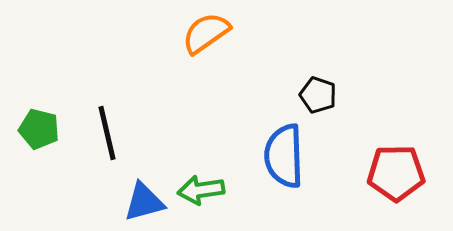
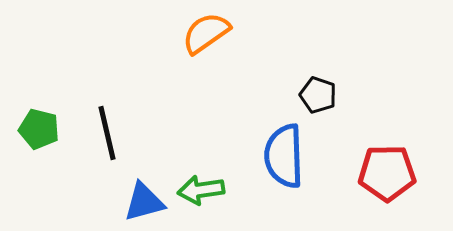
red pentagon: moved 9 px left
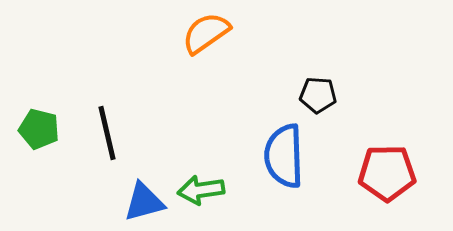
black pentagon: rotated 15 degrees counterclockwise
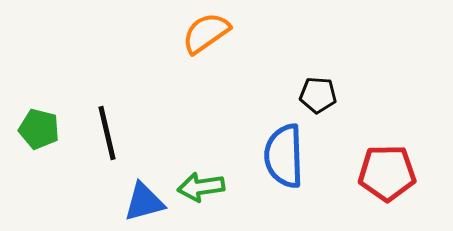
green arrow: moved 3 px up
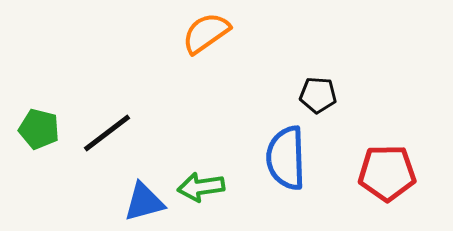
black line: rotated 66 degrees clockwise
blue semicircle: moved 2 px right, 2 px down
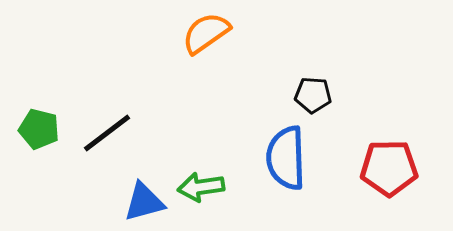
black pentagon: moved 5 px left
red pentagon: moved 2 px right, 5 px up
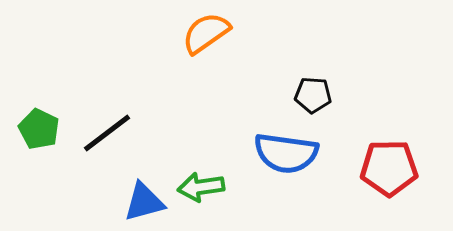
green pentagon: rotated 12 degrees clockwise
blue semicircle: moved 5 px up; rotated 80 degrees counterclockwise
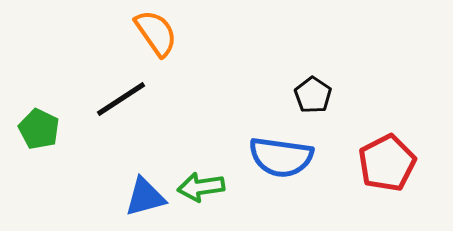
orange semicircle: moved 50 px left; rotated 90 degrees clockwise
black pentagon: rotated 30 degrees clockwise
black line: moved 14 px right, 34 px up; rotated 4 degrees clockwise
blue semicircle: moved 5 px left, 4 px down
red pentagon: moved 2 px left, 5 px up; rotated 26 degrees counterclockwise
blue triangle: moved 1 px right, 5 px up
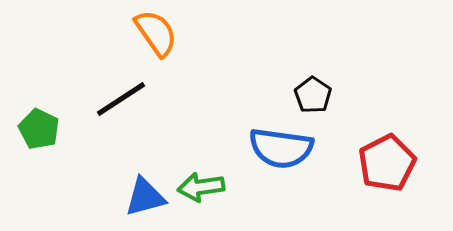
blue semicircle: moved 9 px up
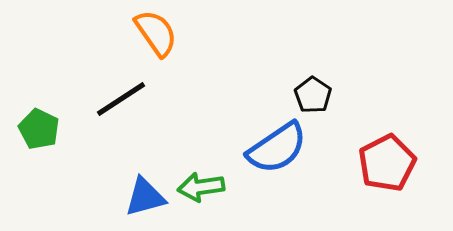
blue semicircle: moved 4 px left; rotated 42 degrees counterclockwise
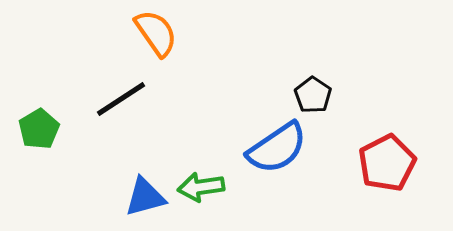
green pentagon: rotated 15 degrees clockwise
